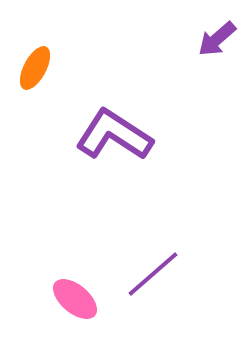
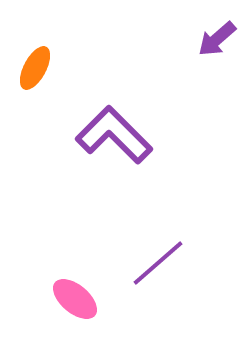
purple L-shape: rotated 12 degrees clockwise
purple line: moved 5 px right, 11 px up
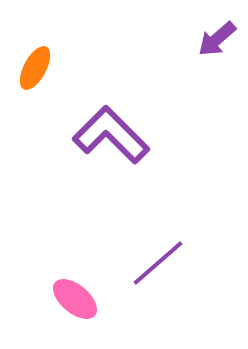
purple L-shape: moved 3 px left
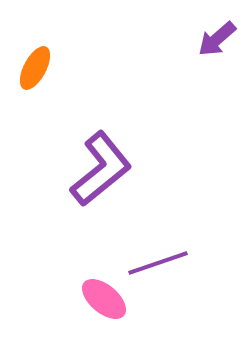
purple L-shape: moved 10 px left, 34 px down; rotated 96 degrees clockwise
purple line: rotated 22 degrees clockwise
pink ellipse: moved 29 px right
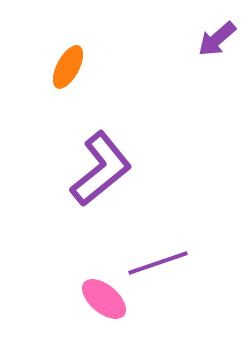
orange ellipse: moved 33 px right, 1 px up
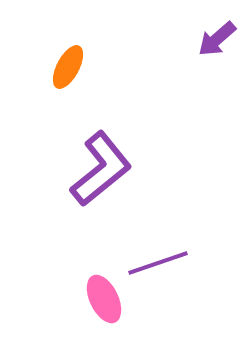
pink ellipse: rotated 24 degrees clockwise
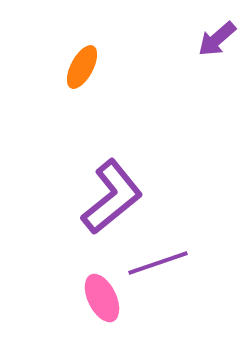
orange ellipse: moved 14 px right
purple L-shape: moved 11 px right, 28 px down
pink ellipse: moved 2 px left, 1 px up
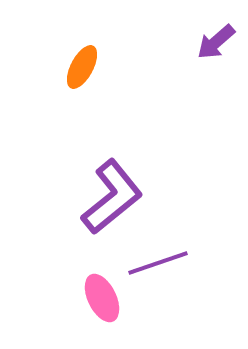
purple arrow: moved 1 px left, 3 px down
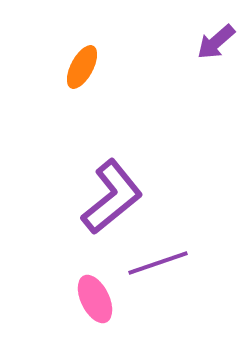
pink ellipse: moved 7 px left, 1 px down
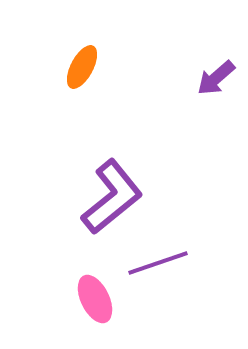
purple arrow: moved 36 px down
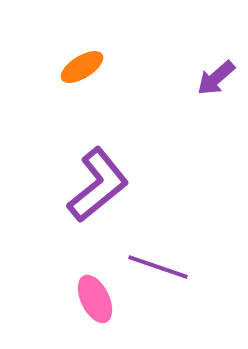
orange ellipse: rotated 30 degrees clockwise
purple L-shape: moved 14 px left, 12 px up
purple line: moved 4 px down; rotated 38 degrees clockwise
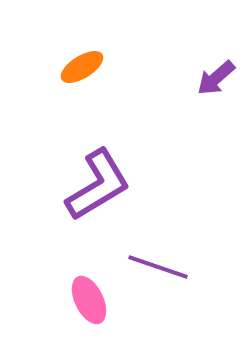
purple L-shape: rotated 8 degrees clockwise
pink ellipse: moved 6 px left, 1 px down
